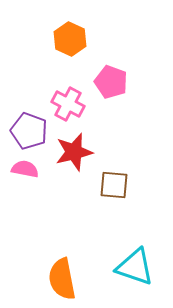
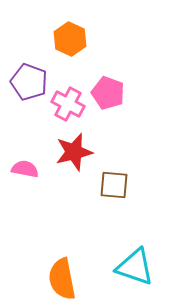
pink pentagon: moved 3 px left, 11 px down
purple pentagon: moved 49 px up
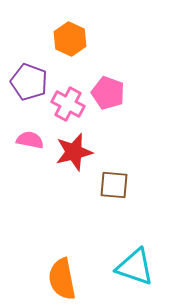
pink semicircle: moved 5 px right, 29 px up
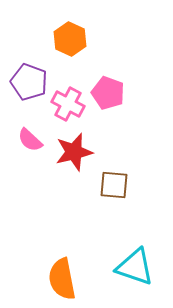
pink semicircle: rotated 148 degrees counterclockwise
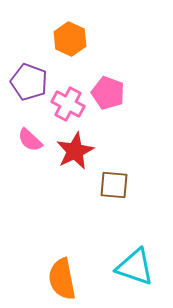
red star: moved 1 px right, 1 px up; rotated 12 degrees counterclockwise
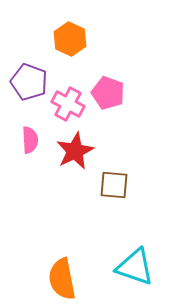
pink semicircle: rotated 136 degrees counterclockwise
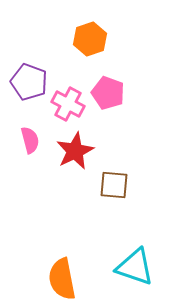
orange hexagon: moved 20 px right; rotated 16 degrees clockwise
pink semicircle: rotated 12 degrees counterclockwise
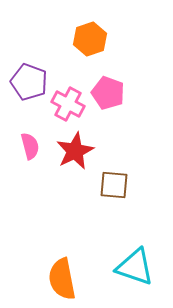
pink semicircle: moved 6 px down
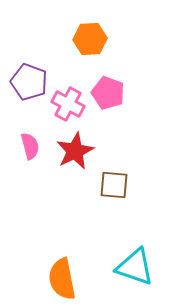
orange hexagon: rotated 16 degrees clockwise
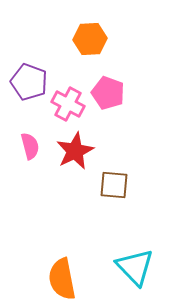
cyan triangle: rotated 27 degrees clockwise
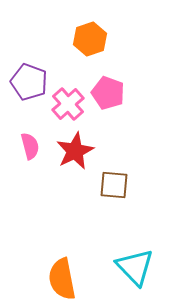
orange hexagon: rotated 16 degrees counterclockwise
pink cross: rotated 20 degrees clockwise
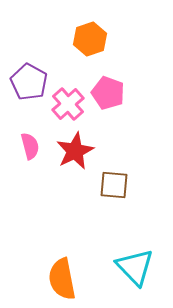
purple pentagon: rotated 9 degrees clockwise
